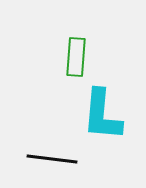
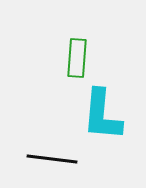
green rectangle: moved 1 px right, 1 px down
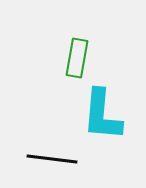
green rectangle: rotated 6 degrees clockwise
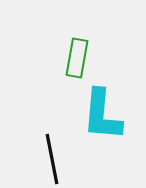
black line: rotated 72 degrees clockwise
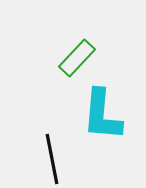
green rectangle: rotated 33 degrees clockwise
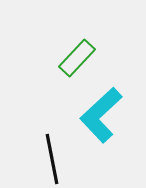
cyan L-shape: moved 1 px left; rotated 42 degrees clockwise
